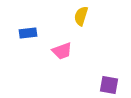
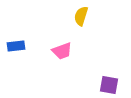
blue rectangle: moved 12 px left, 13 px down
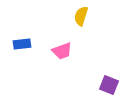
blue rectangle: moved 6 px right, 2 px up
purple square: rotated 12 degrees clockwise
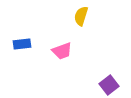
purple square: rotated 30 degrees clockwise
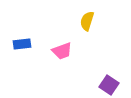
yellow semicircle: moved 6 px right, 5 px down
purple square: rotated 18 degrees counterclockwise
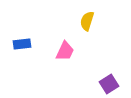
pink trapezoid: moved 3 px right; rotated 45 degrees counterclockwise
purple square: moved 1 px up; rotated 24 degrees clockwise
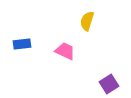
pink trapezoid: rotated 90 degrees counterclockwise
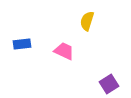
pink trapezoid: moved 1 px left
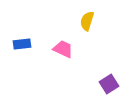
pink trapezoid: moved 1 px left, 2 px up
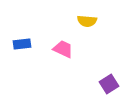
yellow semicircle: rotated 102 degrees counterclockwise
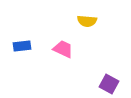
blue rectangle: moved 2 px down
purple square: rotated 30 degrees counterclockwise
